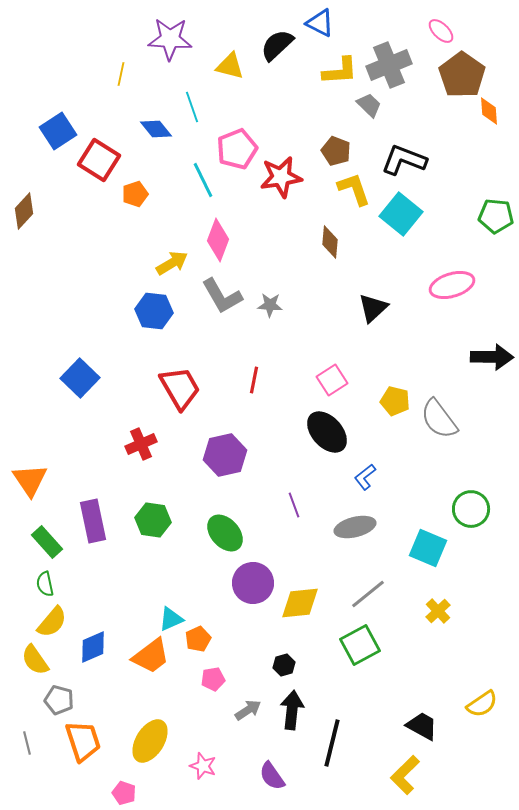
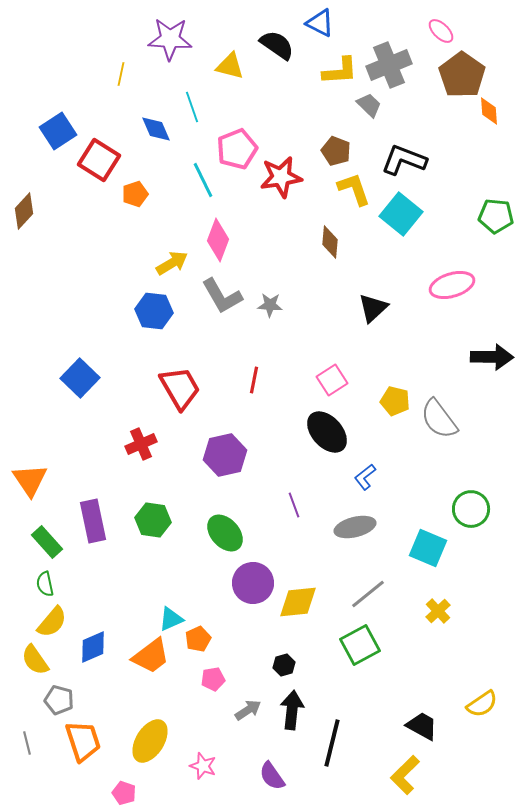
black semicircle at (277, 45): rotated 78 degrees clockwise
blue diamond at (156, 129): rotated 16 degrees clockwise
yellow diamond at (300, 603): moved 2 px left, 1 px up
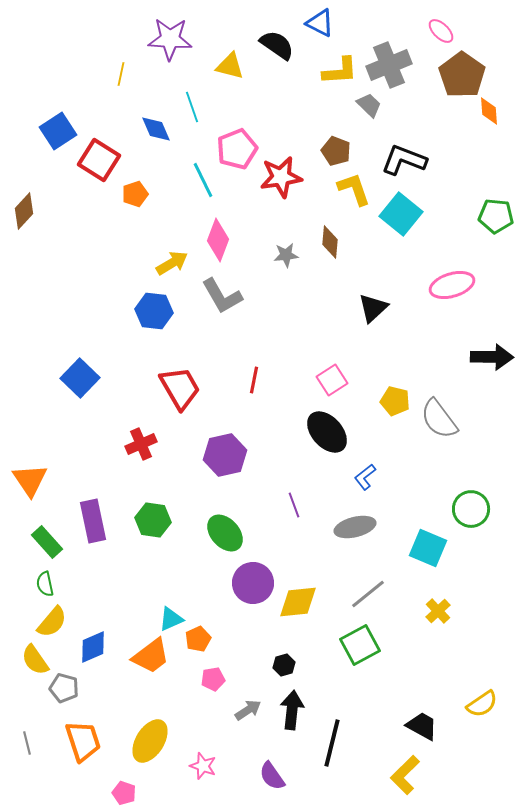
gray star at (270, 305): moved 16 px right, 50 px up; rotated 10 degrees counterclockwise
gray pentagon at (59, 700): moved 5 px right, 12 px up
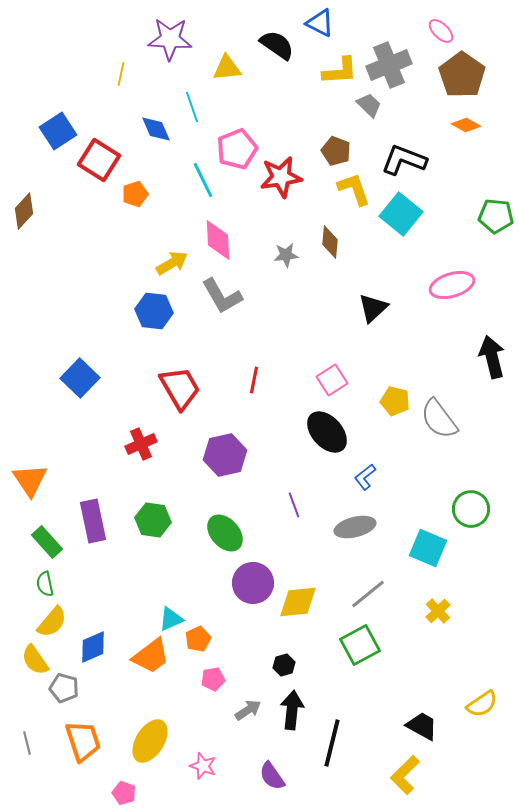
yellow triangle at (230, 66): moved 3 px left, 2 px down; rotated 20 degrees counterclockwise
orange diamond at (489, 111): moved 23 px left, 14 px down; rotated 56 degrees counterclockwise
pink diamond at (218, 240): rotated 24 degrees counterclockwise
black arrow at (492, 357): rotated 105 degrees counterclockwise
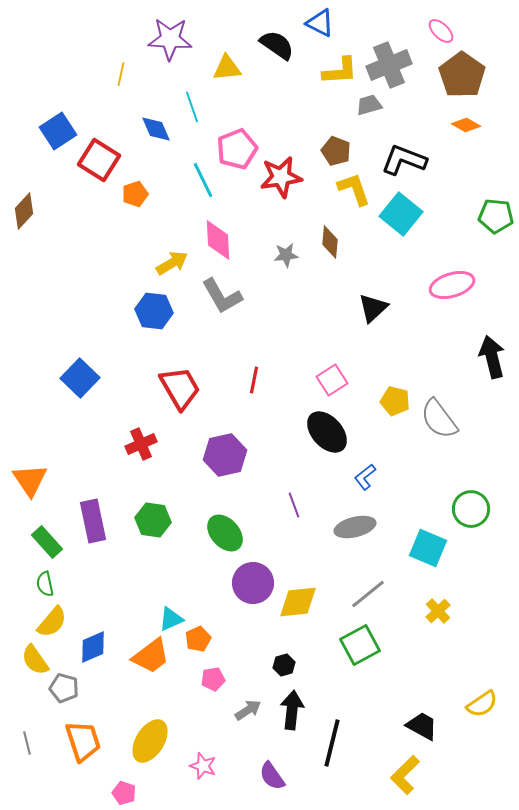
gray trapezoid at (369, 105): rotated 60 degrees counterclockwise
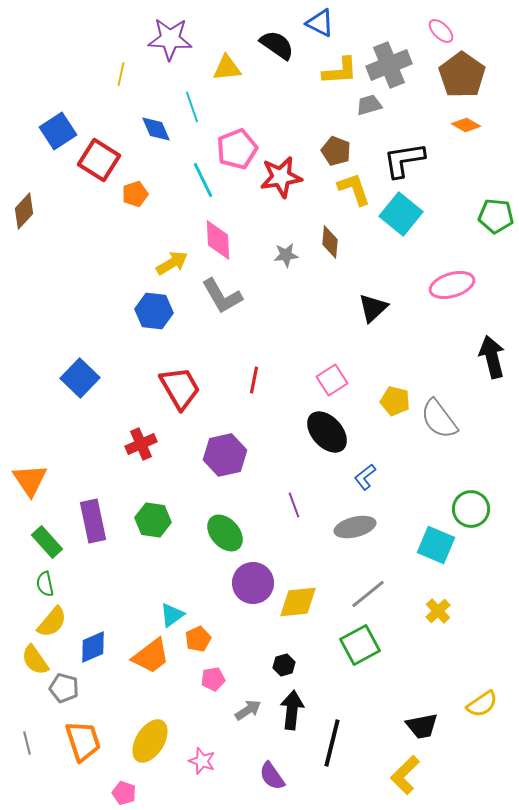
black L-shape at (404, 160): rotated 30 degrees counterclockwise
cyan square at (428, 548): moved 8 px right, 3 px up
cyan triangle at (171, 619): moved 1 px right, 4 px up; rotated 12 degrees counterclockwise
black trapezoid at (422, 726): rotated 140 degrees clockwise
pink star at (203, 766): moved 1 px left, 5 px up
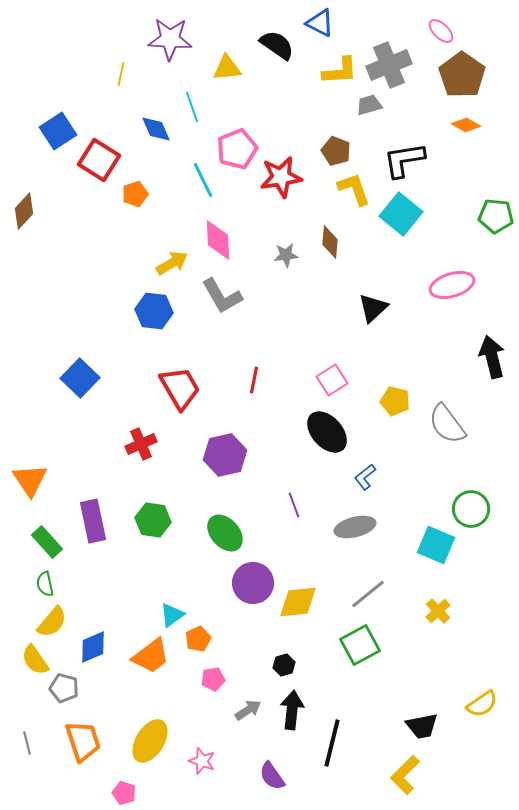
gray semicircle at (439, 419): moved 8 px right, 5 px down
